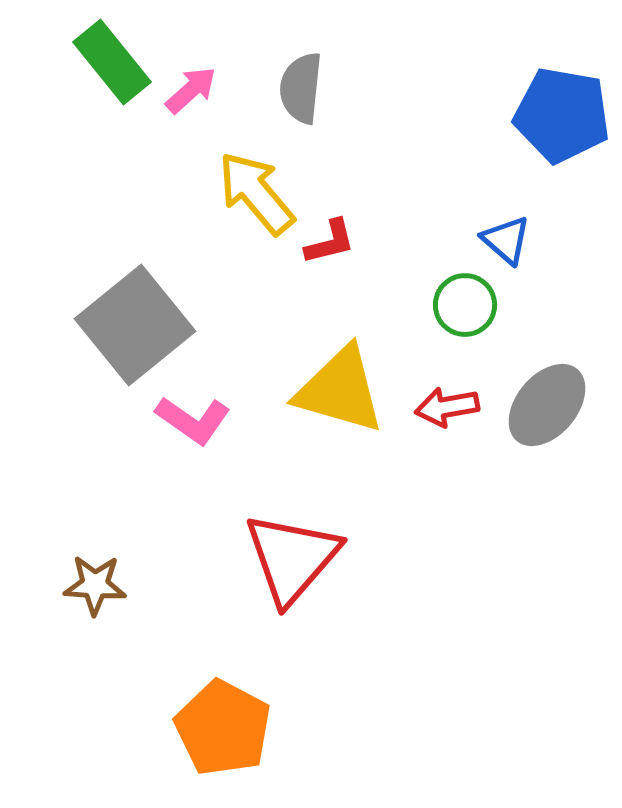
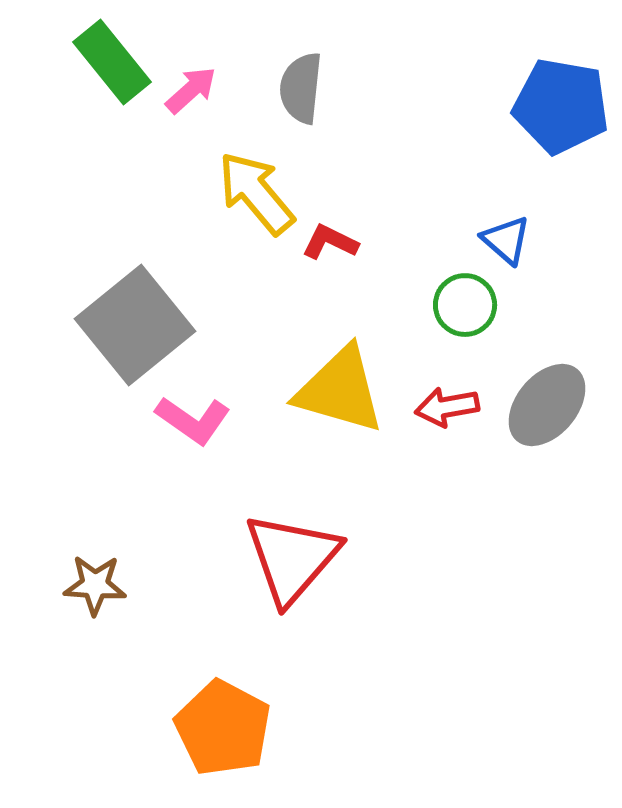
blue pentagon: moved 1 px left, 9 px up
red L-shape: rotated 140 degrees counterclockwise
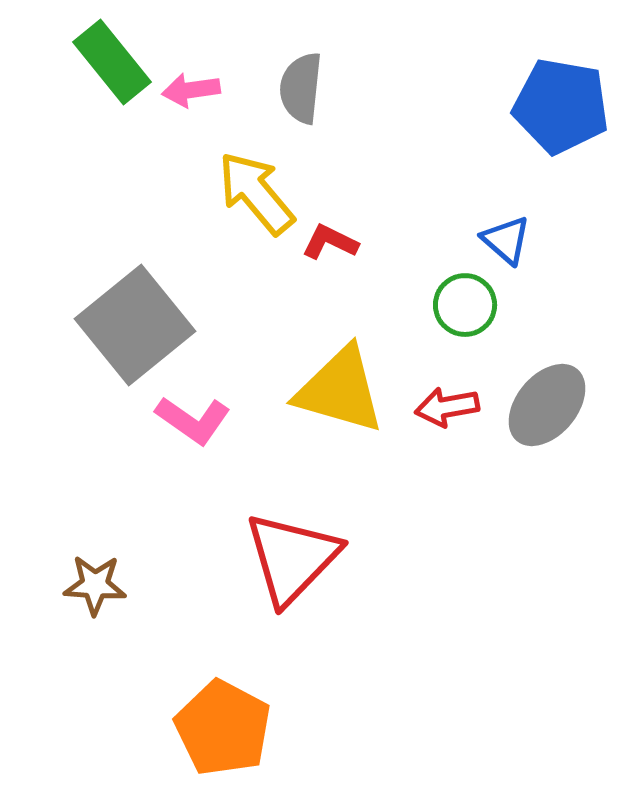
pink arrow: rotated 146 degrees counterclockwise
red triangle: rotated 3 degrees clockwise
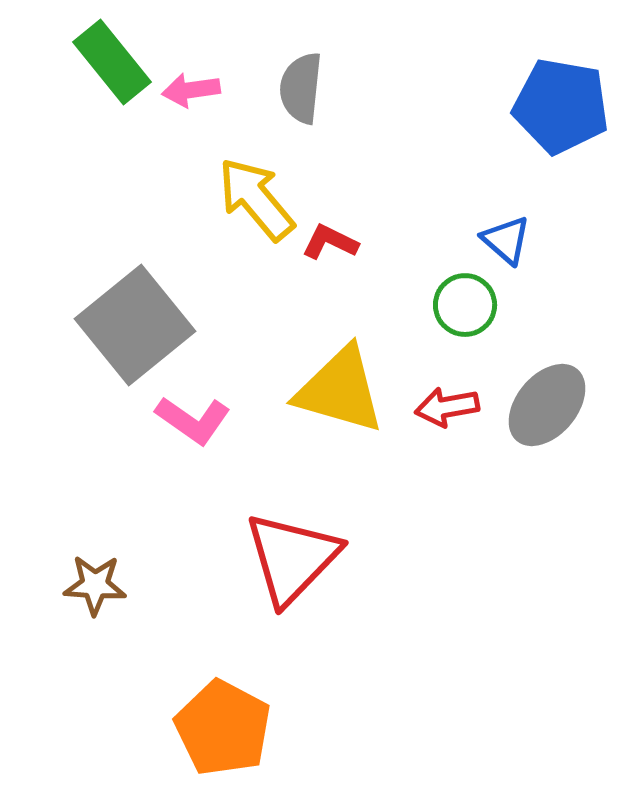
yellow arrow: moved 6 px down
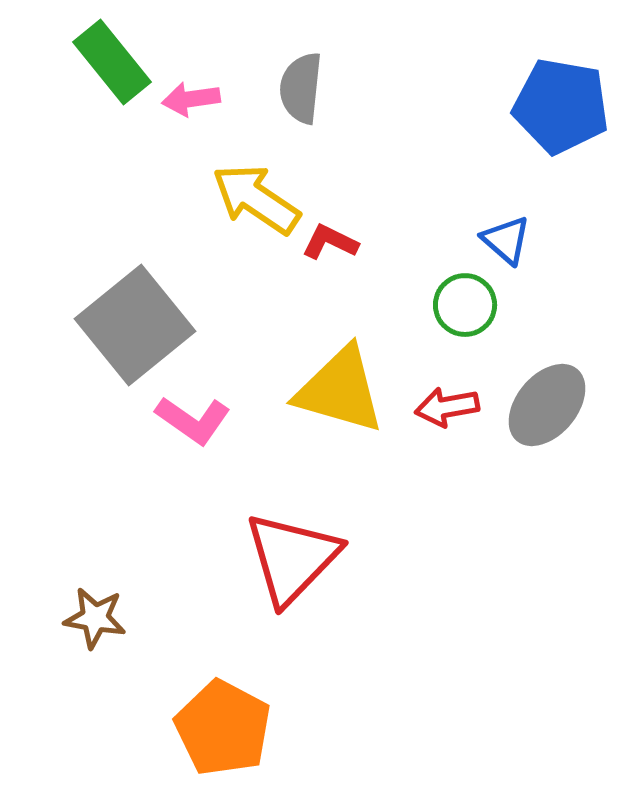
pink arrow: moved 9 px down
yellow arrow: rotated 16 degrees counterclockwise
brown star: moved 33 px down; rotated 6 degrees clockwise
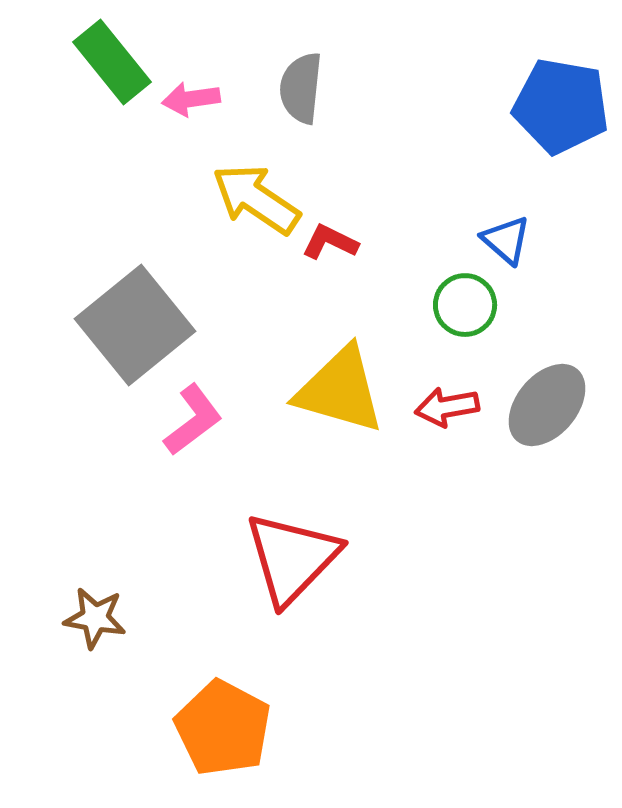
pink L-shape: rotated 72 degrees counterclockwise
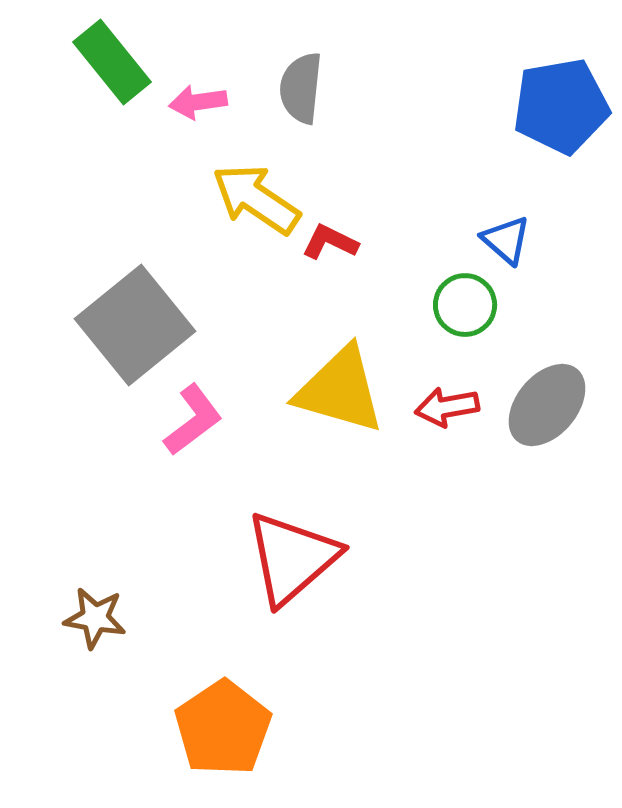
pink arrow: moved 7 px right, 3 px down
blue pentagon: rotated 20 degrees counterclockwise
red triangle: rotated 5 degrees clockwise
orange pentagon: rotated 10 degrees clockwise
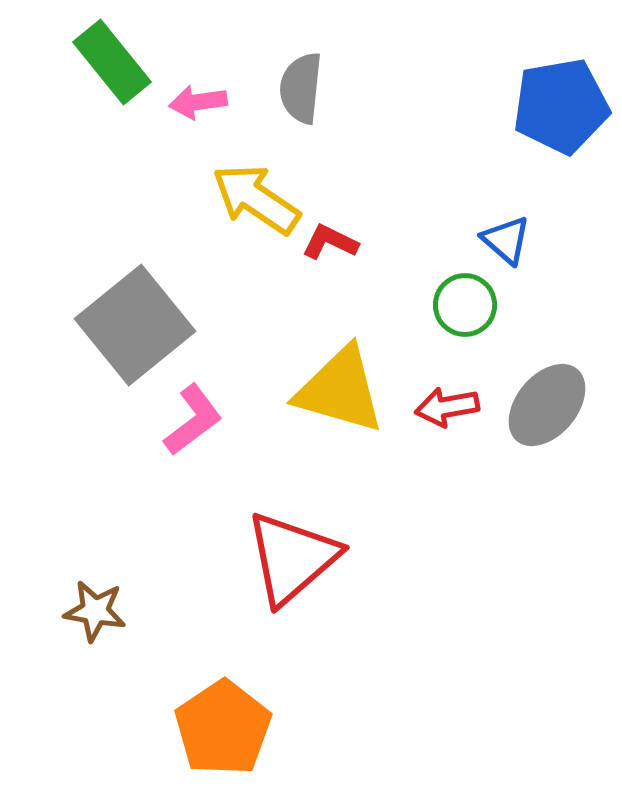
brown star: moved 7 px up
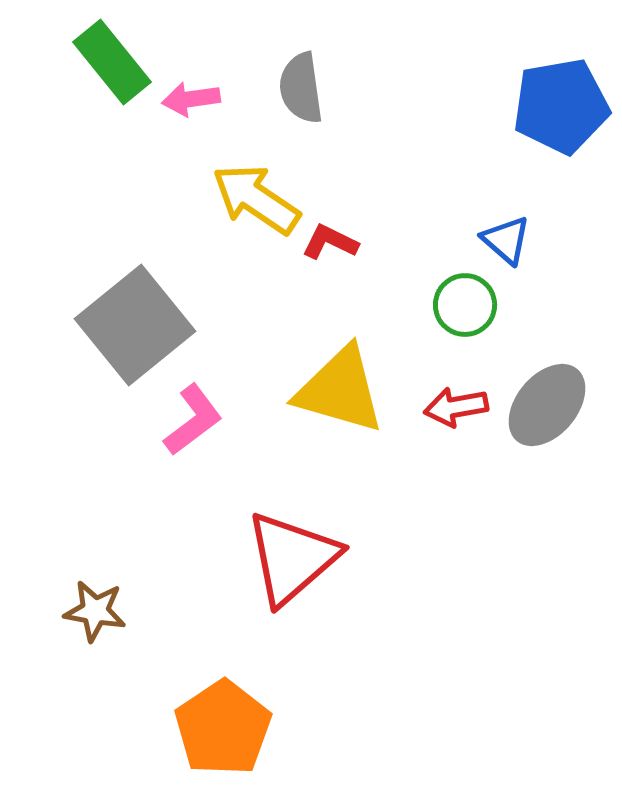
gray semicircle: rotated 14 degrees counterclockwise
pink arrow: moved 7 px left, 3 px up
red arrow: moved 9 px right
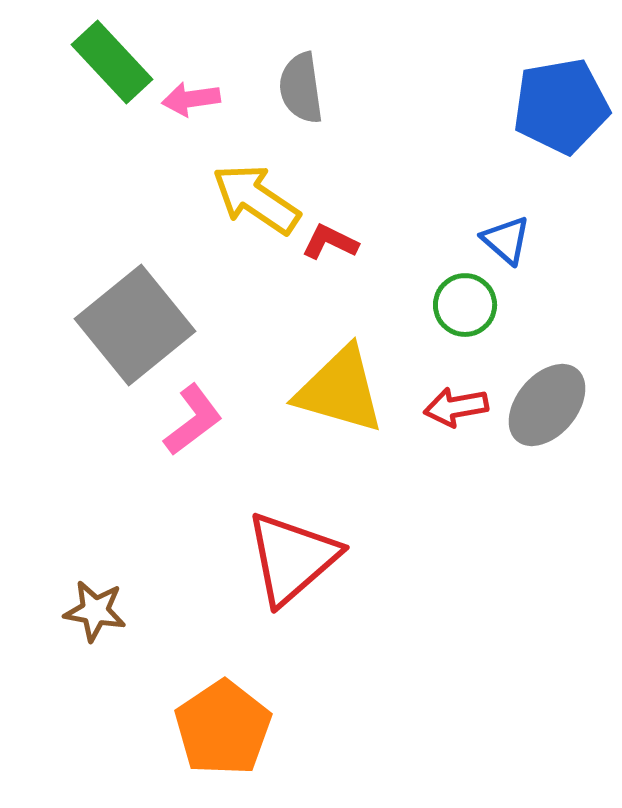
green rectangle: rotated 4 degrees counterclockwise
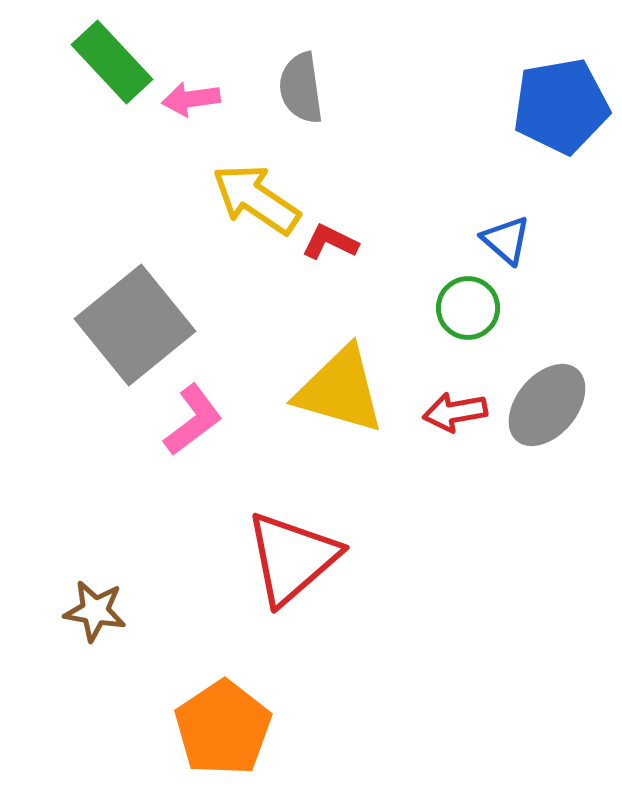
green circle: moved 3 px right, 3 px down
red arrow: moved 1 px left, 5 px down
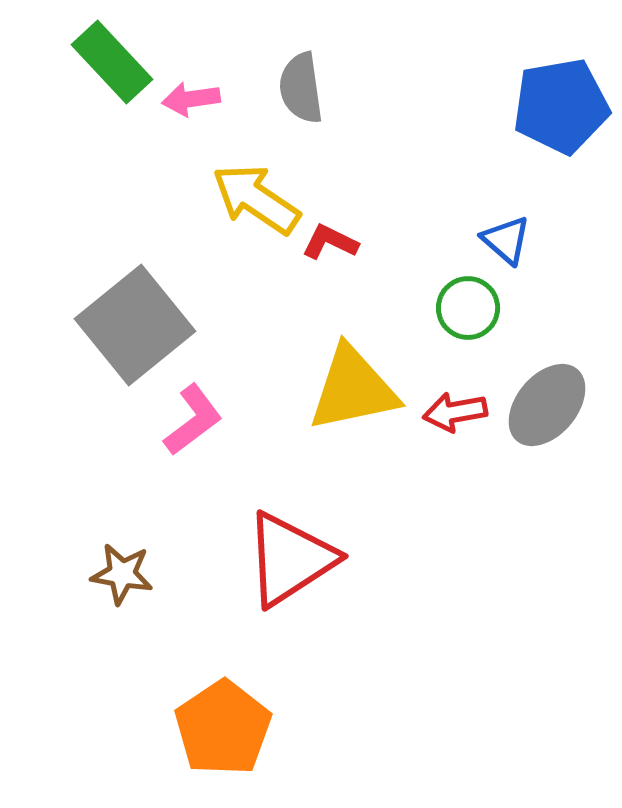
yellow triangle: moved 13 px right, 1 px up; rotated 28 degrees counterclockwise
red triangle: moved 2 px left, 1 px down; rotated 8 degrees clockwise
brown star: moved 27 px right, 37 px up
